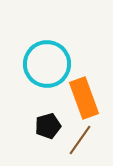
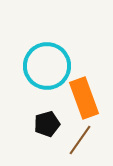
cyan circle: moved 2 px down
black pentagon: moved 1 px left, 2 px up
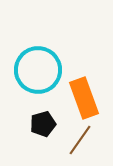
cyan circle: moved 9 px left, 4 px down
black pentagon: moved 4 px left
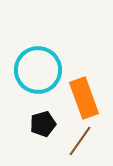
brown line: moved 1 px down
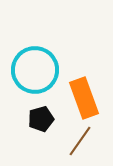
cyan circle: moved 3 px left
black pentagon: moved 2 px left, 5 px up
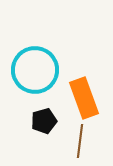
black pentagon: moved 3 px right, 2 px down
brown line: rotated 28 degrees counterclockwise
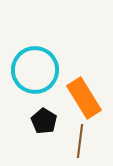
orange rectangle: rotated 12 degrees counterclockwise
black pentagon: rotated 25 degrees counterclockwise
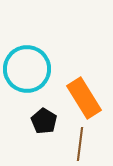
cyan circle: moved 8 px left, 1 px up
brown line: moved 3 px down
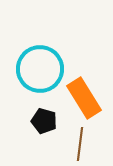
cyan circle: moved 13 px right
black pentagon: rotated 15 degrees counterclockwise
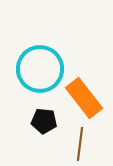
orange rectangle: rotated 6 degrees counterclockwise
black pentagon: rotated 10 degrees counterclockwise
